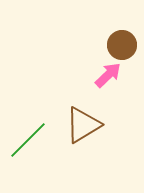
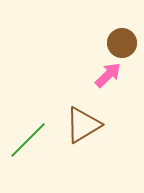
brown circle: moved 2 px up
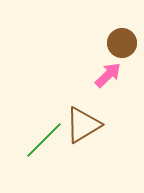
green line: moved 16 px right
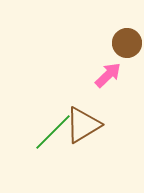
brown circle: moved 5 px right
green line: moved 9 px right, 8 px up
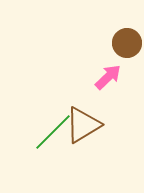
pink arrow: moved 2 px down
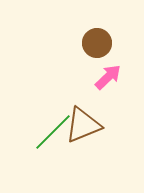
brown circle: moved 30 px left
brown triangle: rotated 9 degrees clockwise
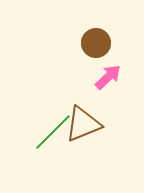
brown circle: moved 1 px left
brown triangle: moved 1 px up
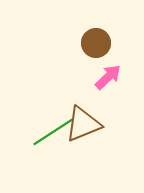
green line: rotated 12 degrees clockwise
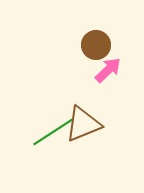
brown circle: moved 2 px down
pink arrow: moved 7 px up
